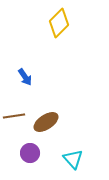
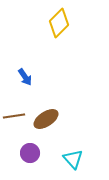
brown ellipse: moved 3 px up
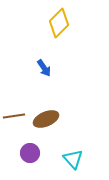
blue arrow: moved 19 px right, 9 px up
brown ellipse: rotated 10 degrees clockwise
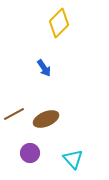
brown line: moved 2 px up; rotated 20 degrees counterclockwise
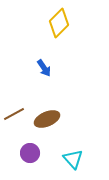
brown ellipse: moved 1 px right
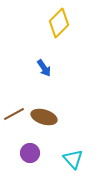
brown ellipse: moved 3 px left, 2 px up; rotated 40 degrees clockwise
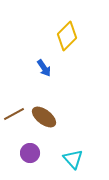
yellow diamond: moved 8 px right, 13 px down
brown ellipse: rotated 20 degrees clockwise
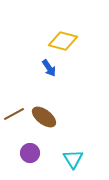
yellow diamond: moved 4 px left, 5 px down; rotated 60 degrees clockwise
blue arrow: moved 5 px right
cyan triangle: rotated 10 degrees clockwise
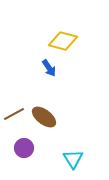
purple circle: moved 6 px left, 5 px up
